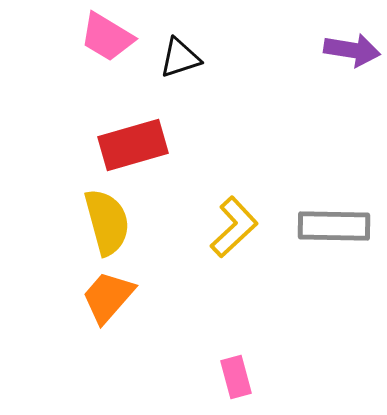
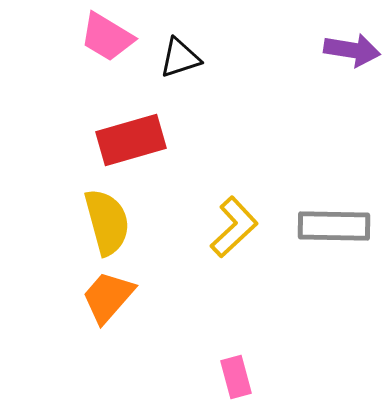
red rectangle: moved 2 px left, 5 px up
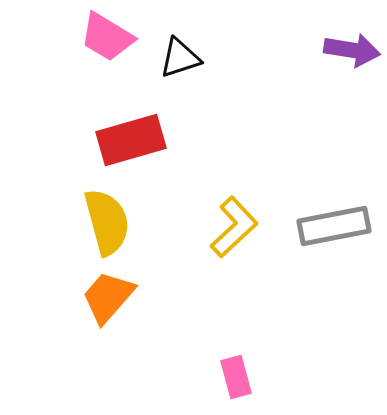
gray rectangle: rotated 12 degrees counterclockwise
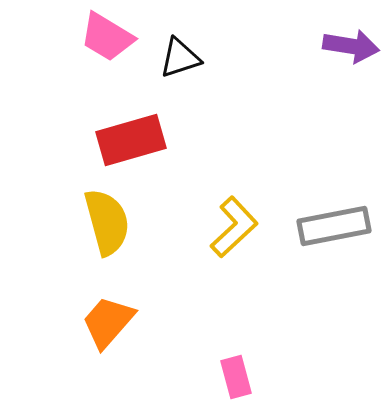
purple arrow: moved 1 px left, 4 px up
orange trapezoid: moved 25 px down
